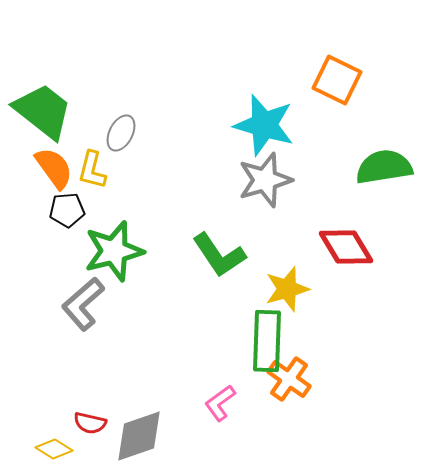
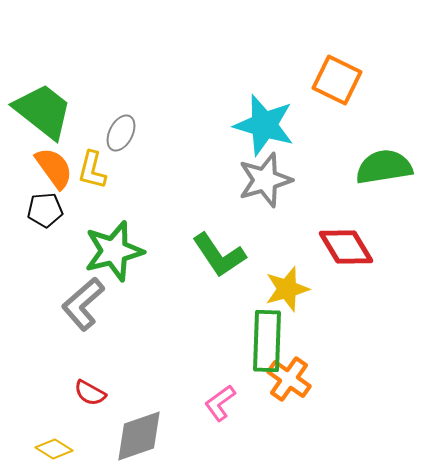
black pentagon: moved 22 px left
red semicircle: moved 30 px up; rotated 16 degrees clockwise
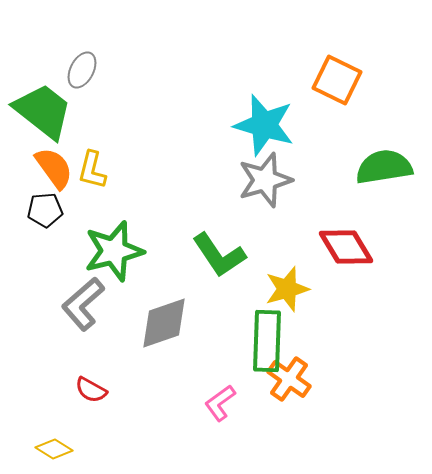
gray ellipse: moved 39 px left, 63 px up
red semicircle: moved 1 px right, 3 px up
gray diamond: moved 25 px right, 113 px up
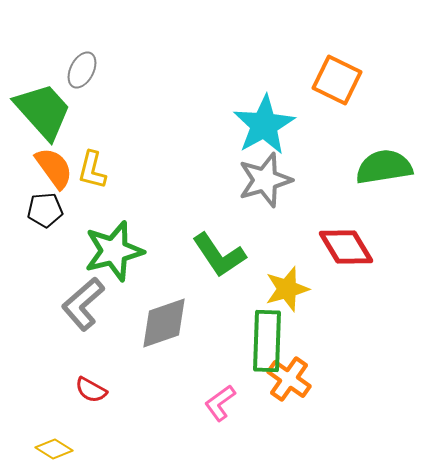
green trapezoid: rotated 10 degrees clockwise
cyan star: rotated 26 degrees clockwise
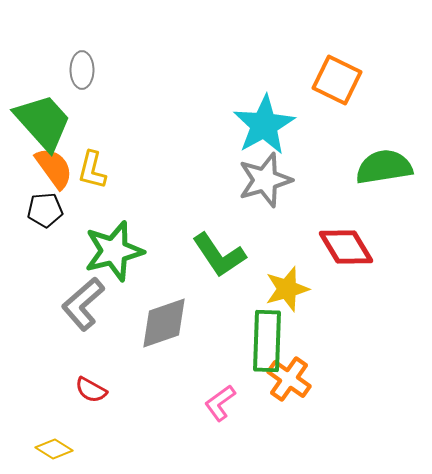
gray ellipse: rotated 27 degrees counterclockwise
green trapezoid: moved 11 px down
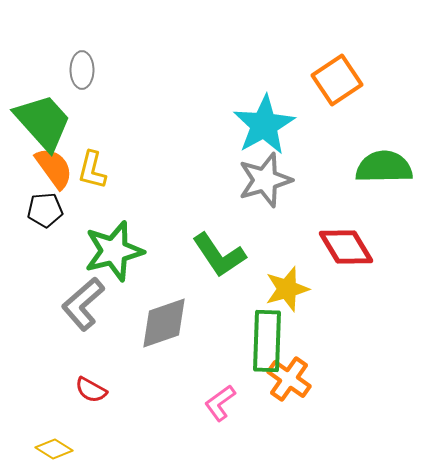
orange square: rotated 30 degrees clockwise
green semicircle: rotated 8 degrees clockwise
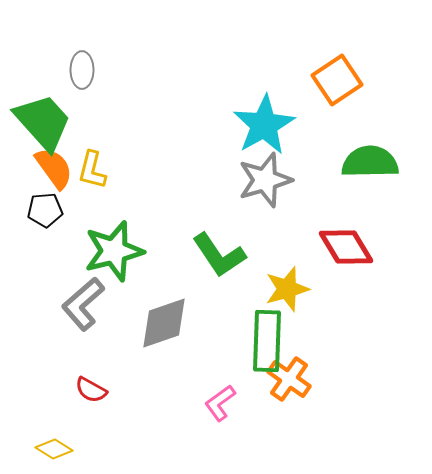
green semicircle: moved 14 px left, 5 px up
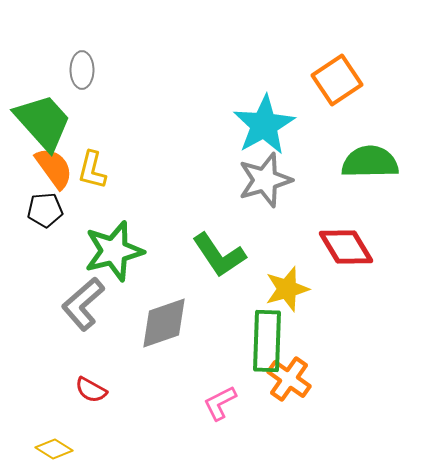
pink L-shape: rotated 9 degrees clockwise
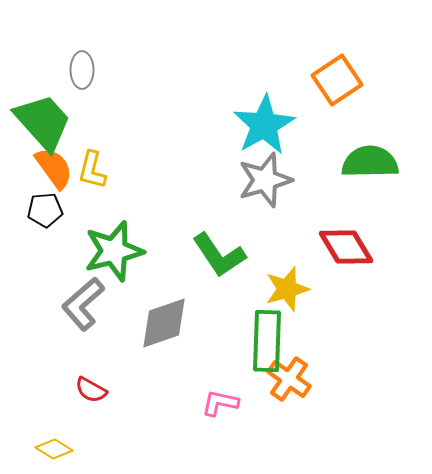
pink L-shape: rotated 39 degrees clockwise
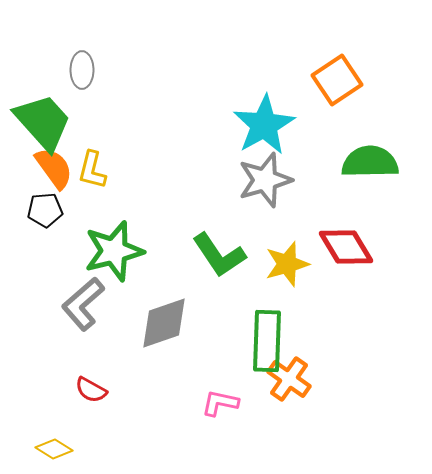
yellow star: moved 25 px up
